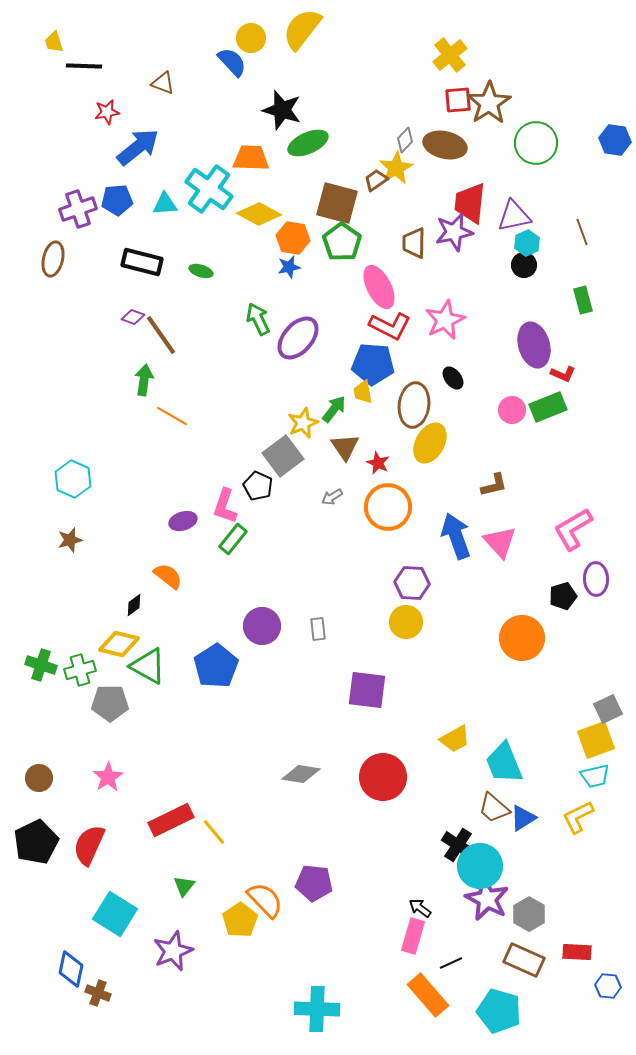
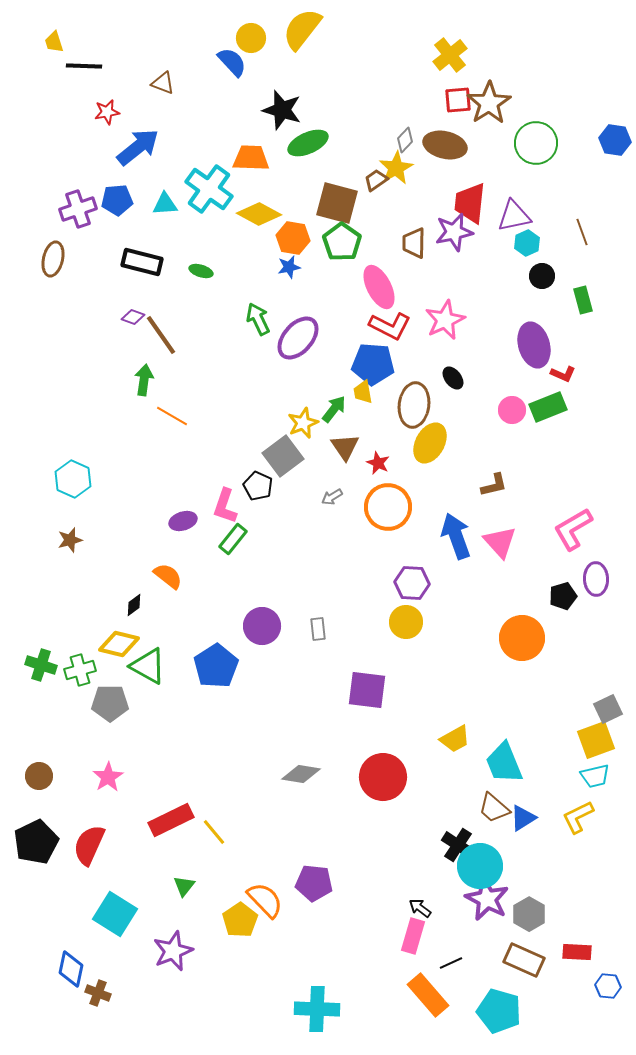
black circle at (524, 265): moved 18 px right, 11 px down
brown circle at (39, 778): moved 2 px up
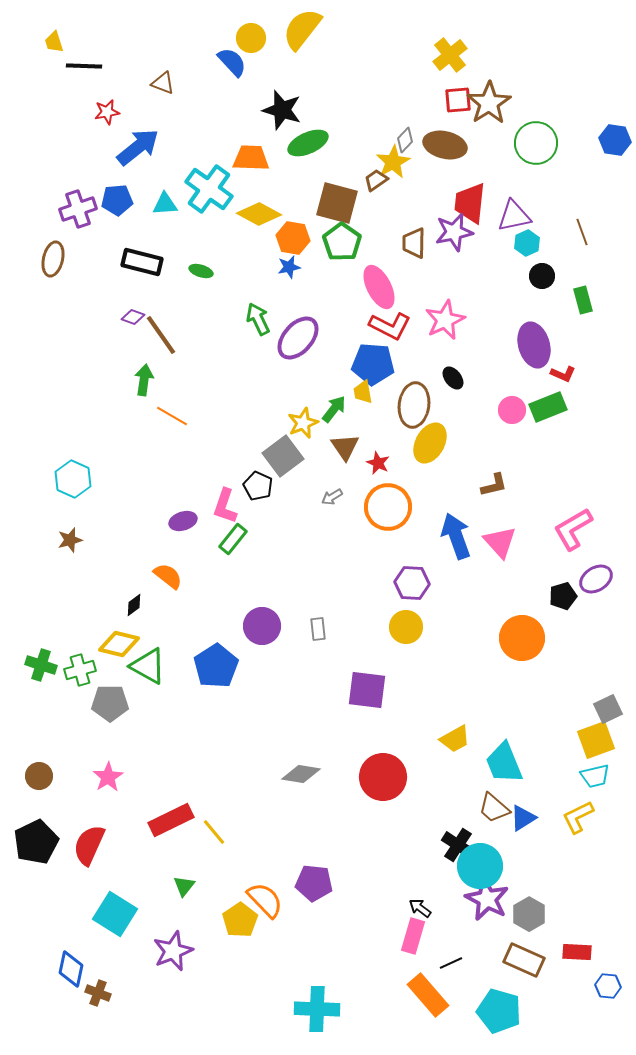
yellow star at (396, 168): moved 3 px left, 6 px up
purple ellipse at (596, 579): rotated 60 degrees clockwise
yellow circle at (406, 622): moved 5 px down
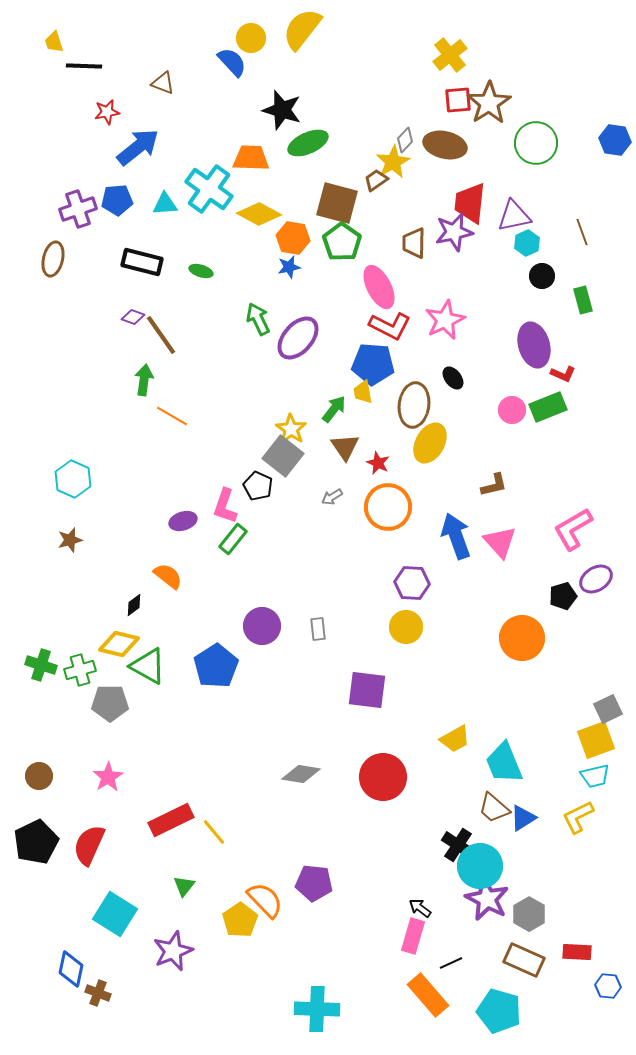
yellow star at (303, 423): moved 12 px left, 6 px down; rotated 16 degrees counterclockwise
gray square at (283, 456): rotated 15 degrees counterclockwise
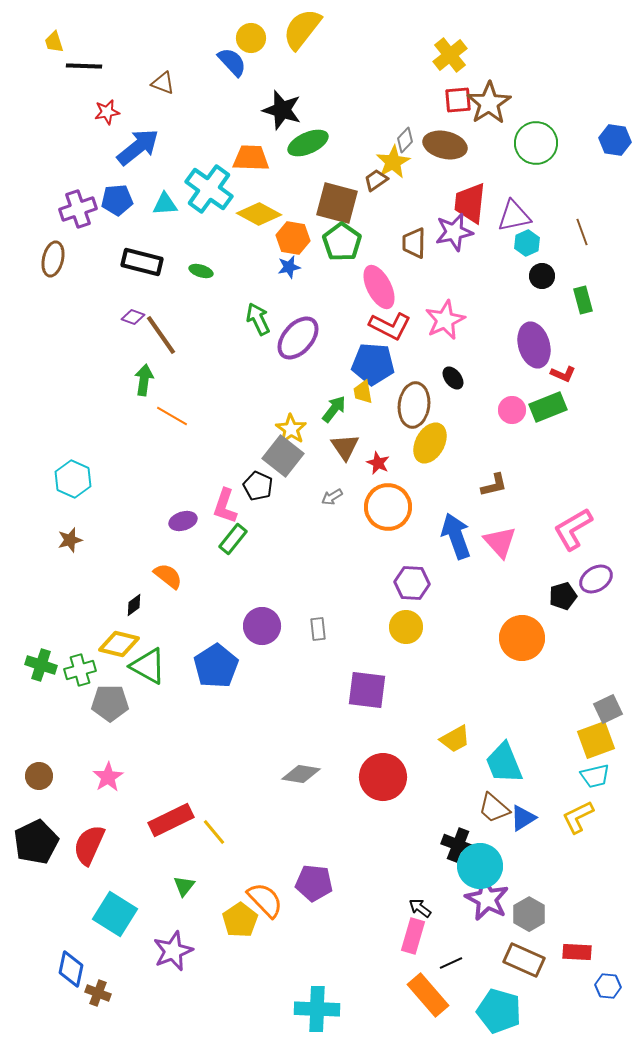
black cross at (458, 845): rotated 12 degrees counterclockwise
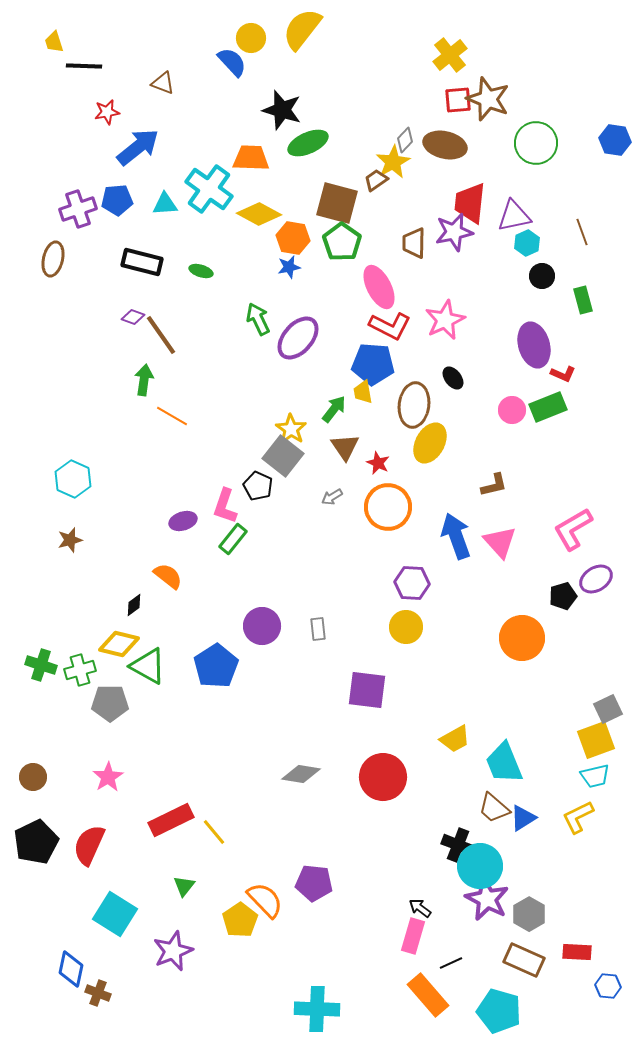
brown star at (489, 103): moved 1 px left, 4 px up; rotated 18 degrees counterclockwise
brown circle at (39, 776): moved 6 px left, 1 px down
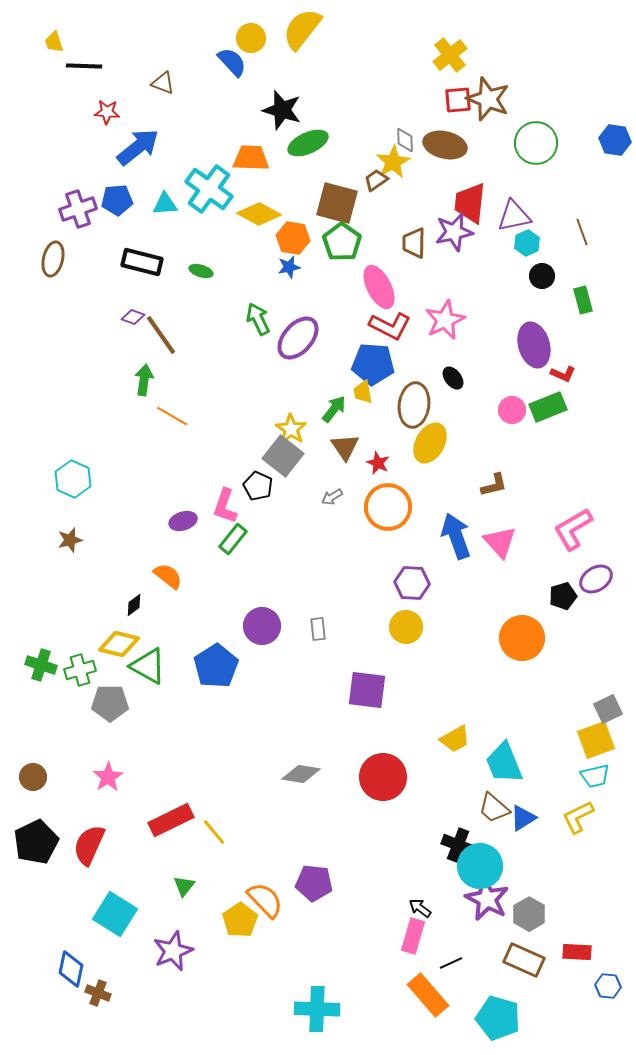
red star at (107, 112): rotated 15 degrees clockwise
gray diamond at (405, 140): rotated 45 degrees counterclockwise
cyan pentagon at (499, 1011): moved 1 px left, 7 px down
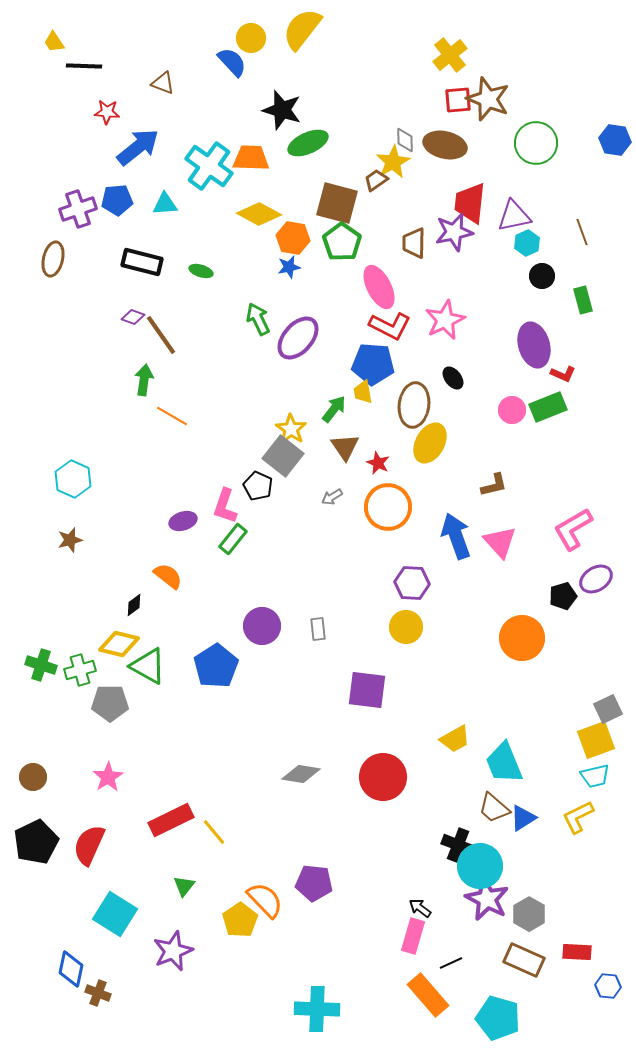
yellow trapezoid at (54, 42): rotated 15 degrees counterclockwise
cyan cross at (209, 189): moved 23 px up
